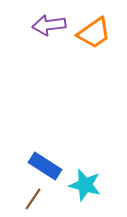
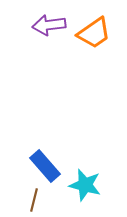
blue rectangle: rotated 16 degrees clockwise
brown line: moved 1 px right, 1 px down; rotated 20 degrees counterclockwise
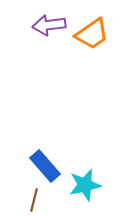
orange trapezoid: moved 2 px left, 1 px down
cyan star: rotated 28 degrees counterclockwise
